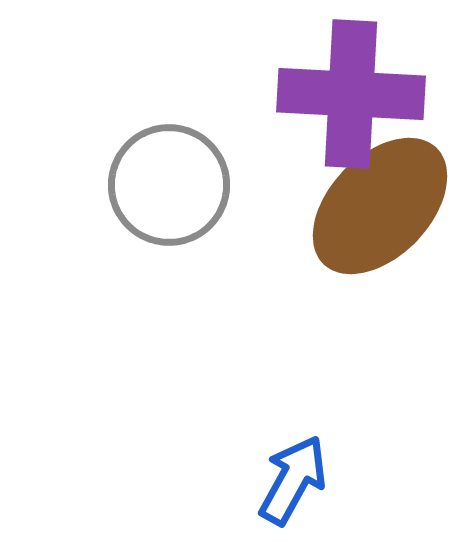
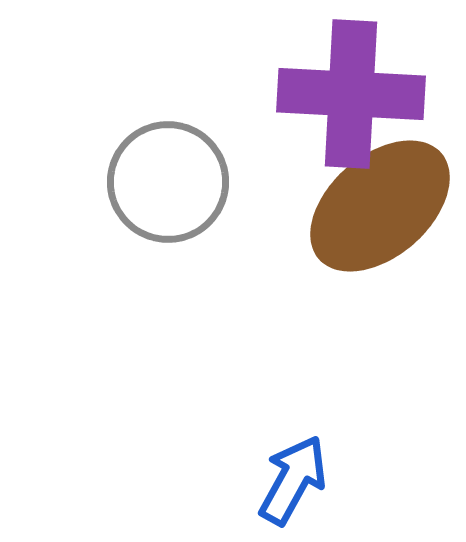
gray circle: moved 1 px left, 3 px up
brown ellipse: rotated 5 degrees clockwise
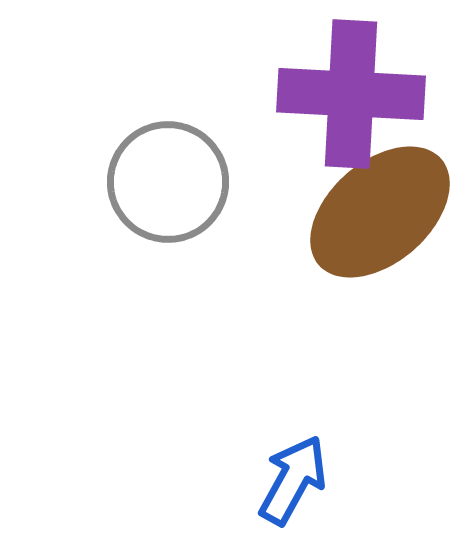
brown ellipse: moved 6 px down
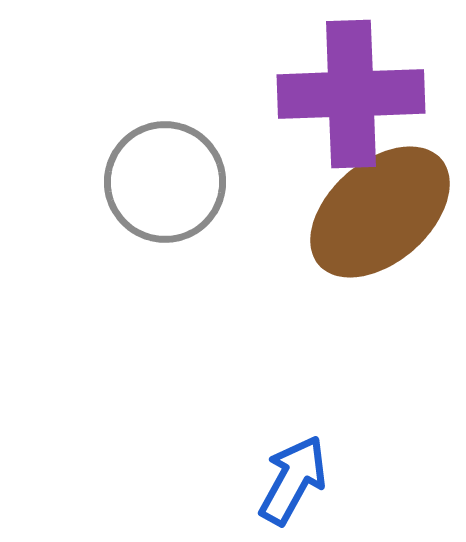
purple cross: rotated 5 degrees counterclockwise
gray circle: moved 3 px left
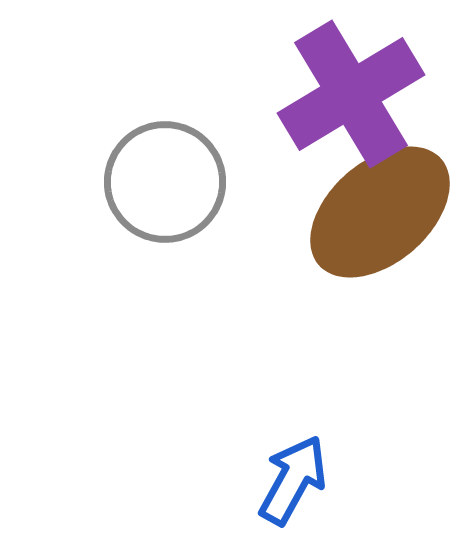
purple cross: rotated 29 degrees counterclockwise
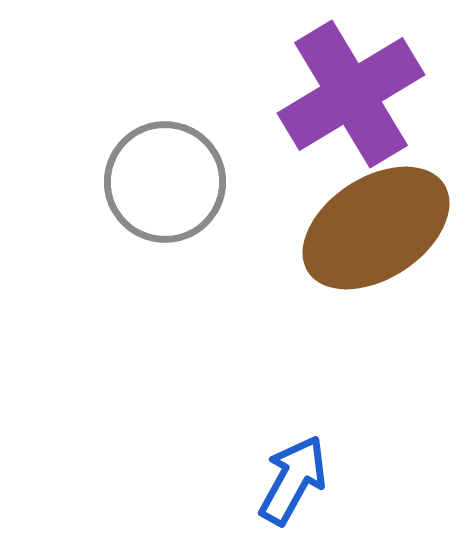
brown ellipse: moved 4 px left, 16 px down; rotated 8 degrees clockwise
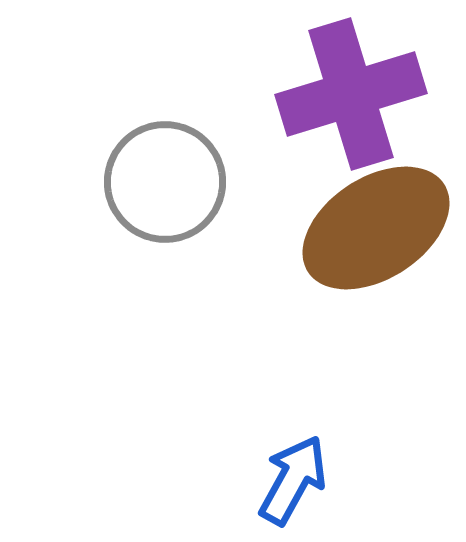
purple cross: rotated 14 degrees clockwise
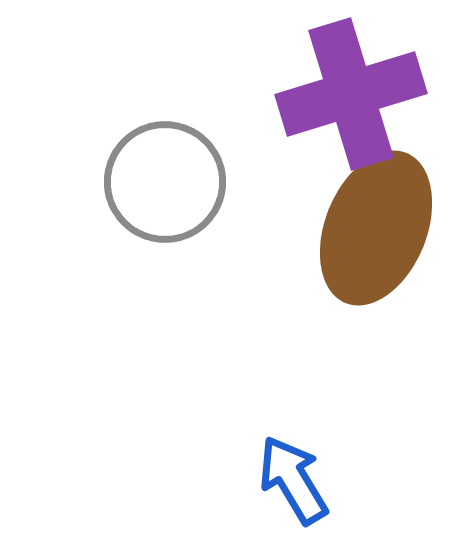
brown ellipse: rotated 35 degrees counterclockwise
blue arrow: rotated 60 degrees counterclockwise
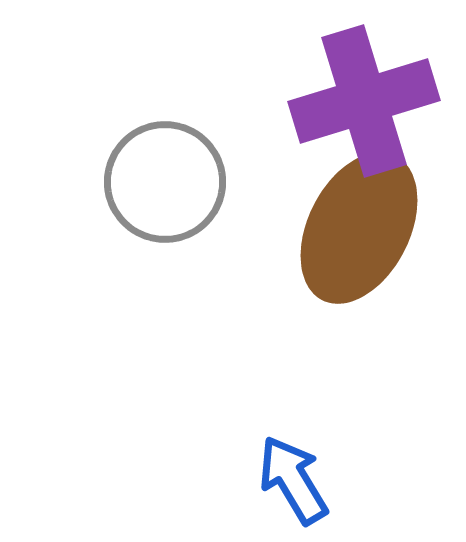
purple cross: moved 13 px right, 7 px down
brown ellipse: moved 17 px left; rotated 5 degrees clockwise
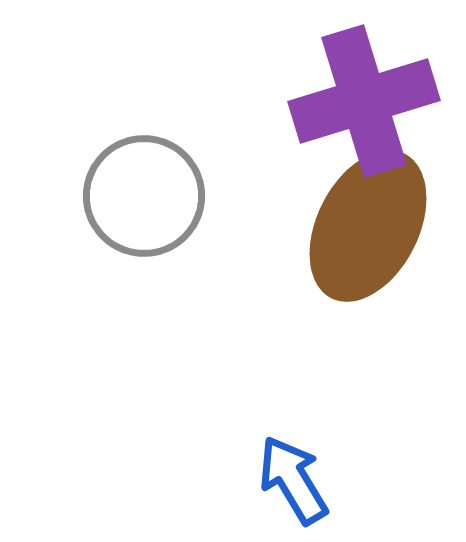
gray circle: moved 21 px left, 14 px down
brown ellipse: moved 9 px right, 2 px up
